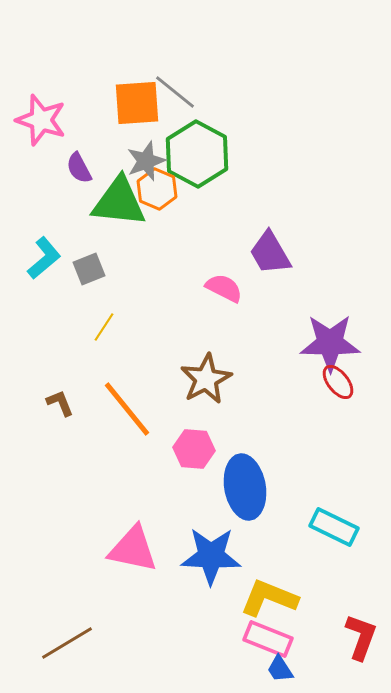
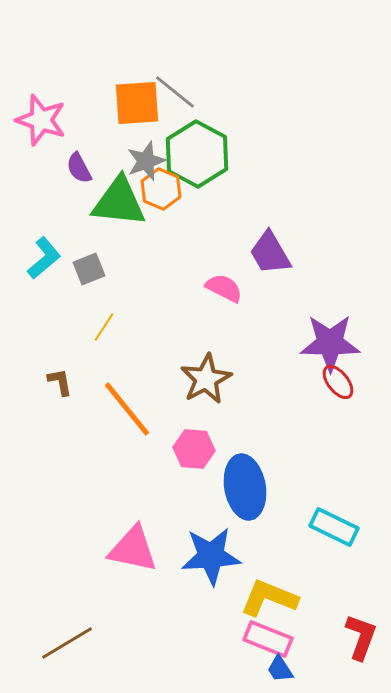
orange hexagon: moved 4 px right
brown L-shape: moved 21 px up; rotated 12 degrees clockwise
blue star: rotated 6 degrees counterclockwise
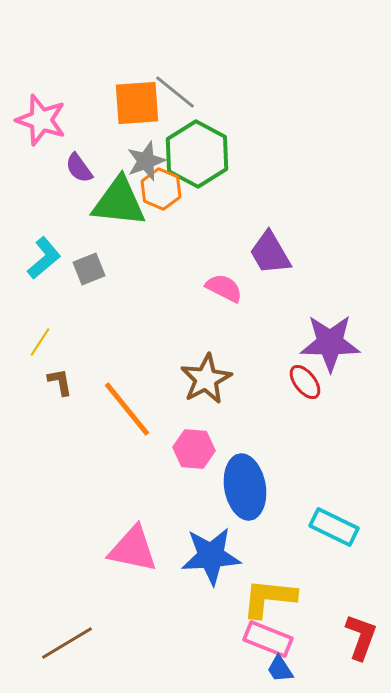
purple semicircle: rotated 8 degrees counterclockwise
yellow line: moved 64 px left, 15 px down
red ellipse: moved 33 px left
yellow L-shape: rotated 16 degrees counterclockwise
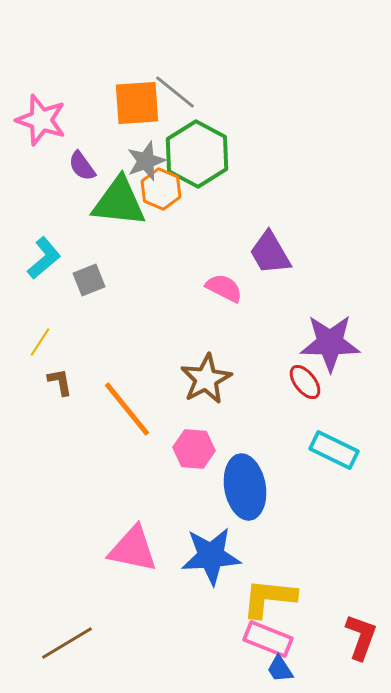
purple semicircle: moved 3 px right, 2 px up
gray square: moved 11 px down
cyan rectangle: moved 77 px up
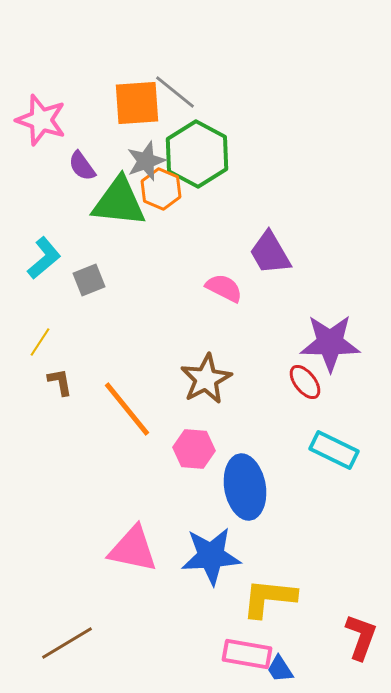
pink rectangle: moved 21 px left, 15 px down; rotated 12 degrees counterclockwise
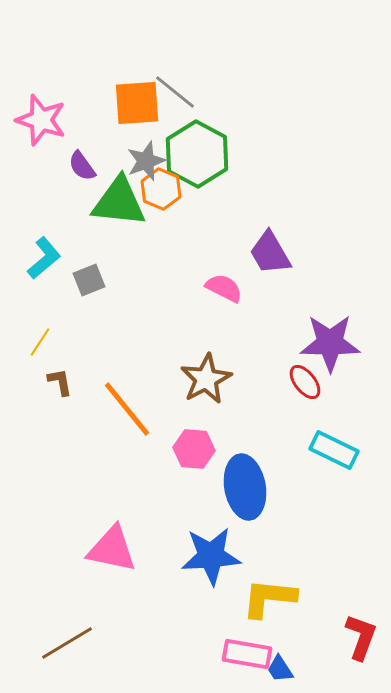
pink triangle: moved 21 px left
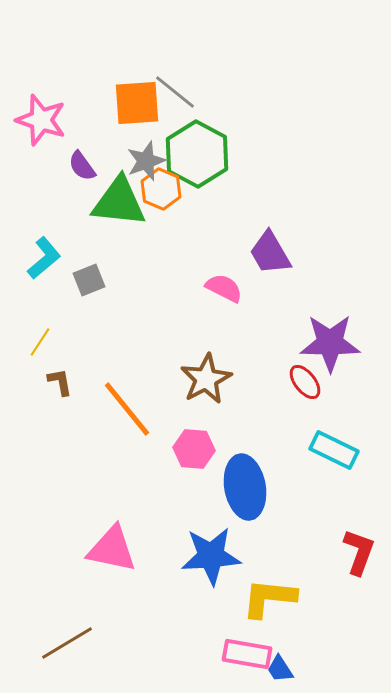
red L-shape: moved 2 px left, 85 px up
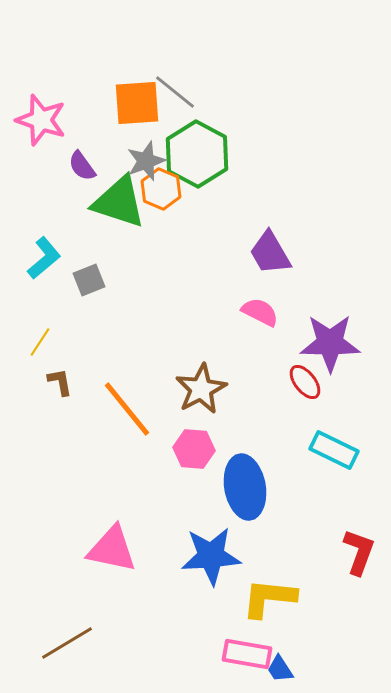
green triangle: rotated 12 degrees clockwise
pink semicircle: moved 36 px right, 24 px down
brown star: moved 5 px left, 10 px down
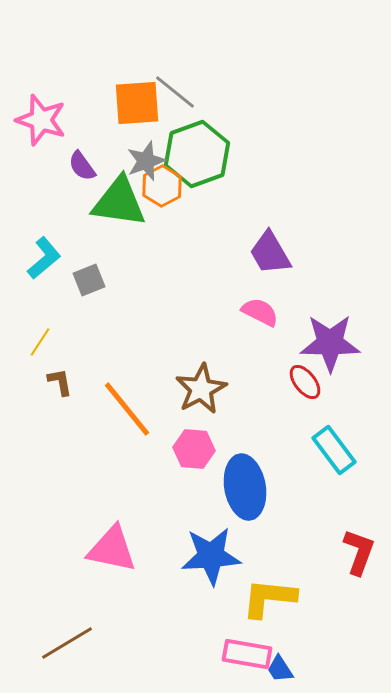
green hexagon: rotated 12 degrees clockwise
orange hexagon: moved 1 px right, 3 px up; rotated 9 degrees clockwise
green triangle: rotated 10 degrees counterclockwise
cyan rectangle: rotated 27 degrees clockwise
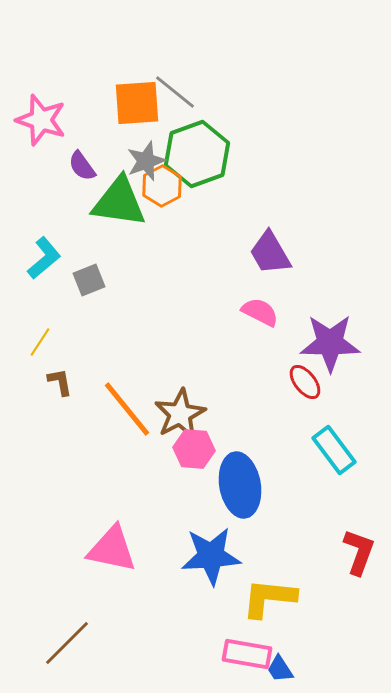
brown star: moved 21 px left, 25 px down
blue ellipse: moved 5 px left, 2 px up
brown line: rotated 14 degrees counterclockwise
